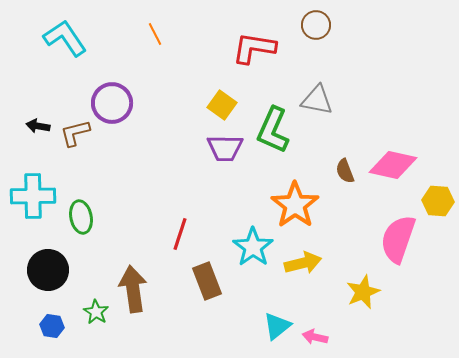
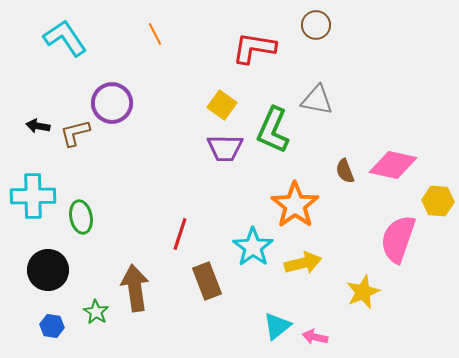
brown arrow: moved 2 px right, 1 px up
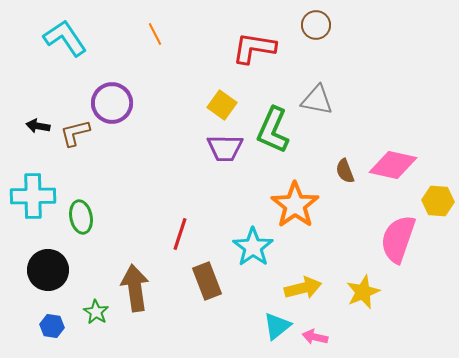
yellow arrow: moved 25 px down
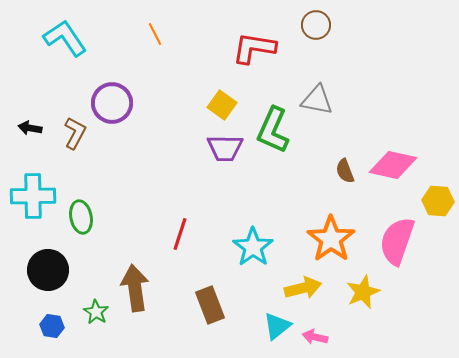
black arrow: moved 8 px left, 2 px down
brown L-shape: rotated 132 degrees clockwise
orange star: moved 36 px right, 34 px down
pink semicircle: moved 1 px left, 2 px down
brown rectangle: moved 3 px right, 24 px down
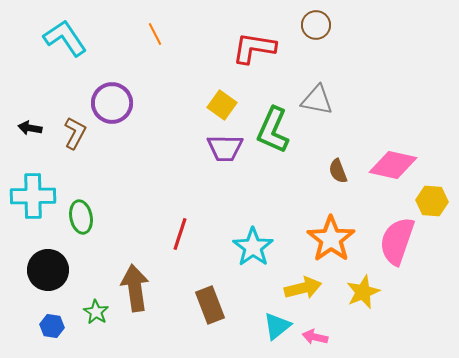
brown semicircle: moved 7 px left
yellow hexagon: moved 6 px left
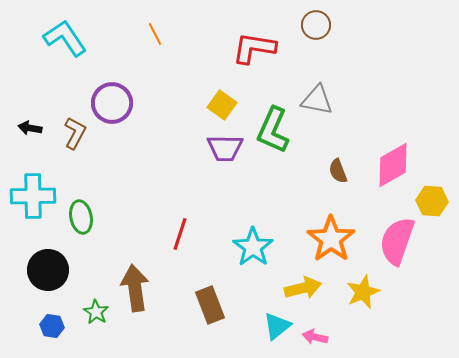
pink diamond: rotated 42 degrees counterclockwise
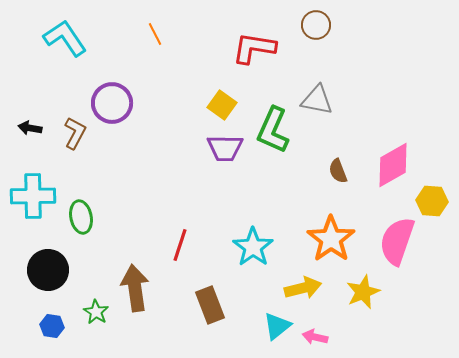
red line: moved 11 px down
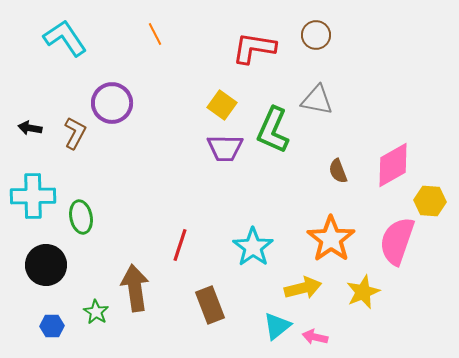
brown circle: moved 10 px down
yellow hexagon: moved 2 px left
black circle: moved 2 px left, 5 px up
blue hexagon: rotated 10 degrees counterclockwise
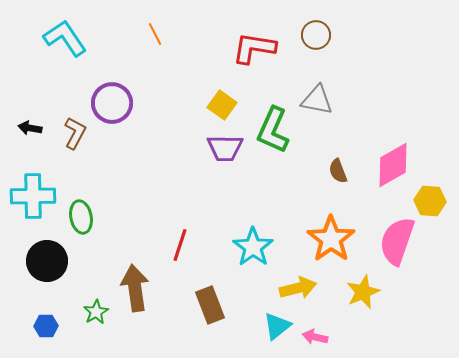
black circle: moved 1 px right, 4 px up
yellow arrow: moved 5 px left
green star: rotated 10 degrees clockwise
blue hexagon: moved 6 px left
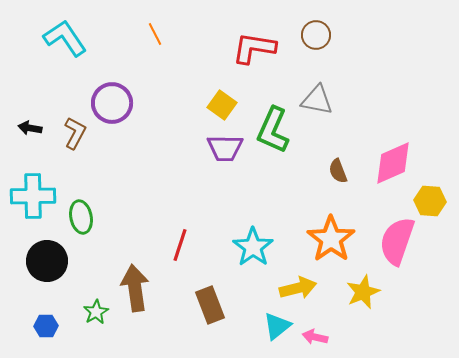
pink diamond: moved 2 px up; rotated 6 degrees clockwise
